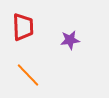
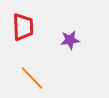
orange line: moved 4 px right, 3 px down
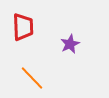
purple star: moved 4 px down; rotated 18 degrees counterclockwise
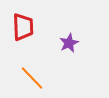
purple star: moved 1 px left, 1 px up
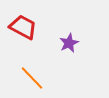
red trapezoid: rotated 60 degrees counterclockwise
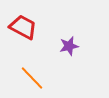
purple star: moved 3 px down; rotated 12 degrees clockwise
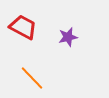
purple star: moved 1 px left, 9 px up
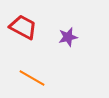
orange line: rotated 16 degrees counterclockwise
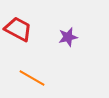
red trapezoid: moved 5 px left, 2 px down
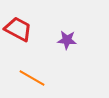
purple star: moved 1 px left, 3 px down; rotated 18 degrees clockwise
